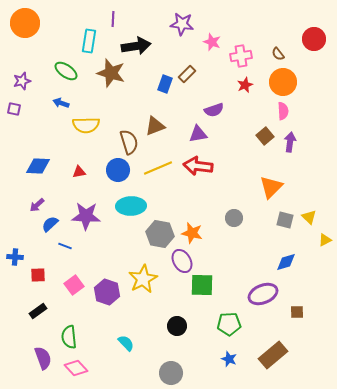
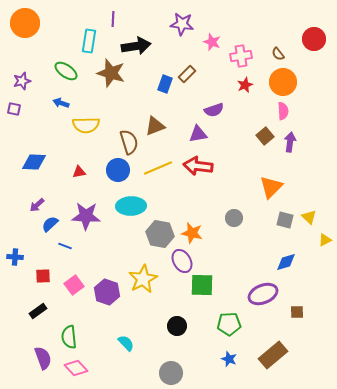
blue diamond at (38, 166): moved 4 px left, 4 px up
red square at (38, 275): moved 5 px right, 1 px down
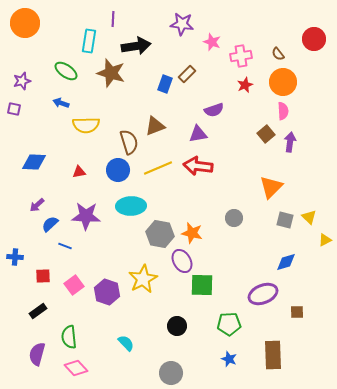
brown square at (265, 136): moved 1 px right, 2 px up
brown rectangle at (273, 355): rotated 52 degrees counterclockwise
purple semicircle at (43, 358): moved 6 px left, 4 px up; rotated 145 degrees counterclockwise
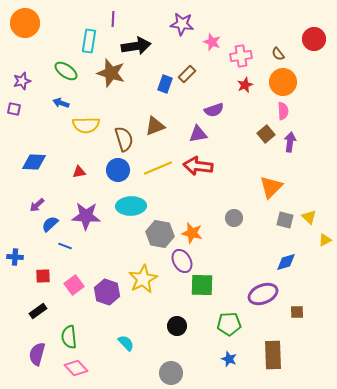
brown semicircle at (129, 142): moved 5 px left, 3 px up
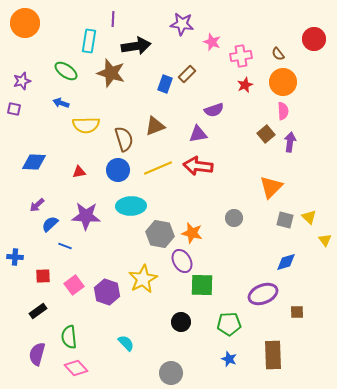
yellow triangle at (325, 240): rotated 40 degrees counterclockwise
black circle at (177, 326): moved 4 px right, 4 px up
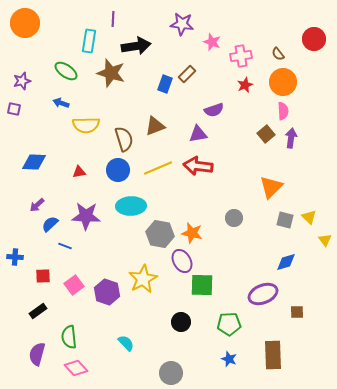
purple arrow at (290, 142): moved 1 px right, 4 px up
